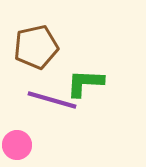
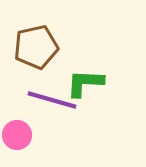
pink circle: moved 10 px up
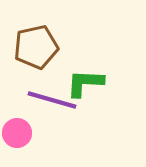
pink circle: moved 2 px up
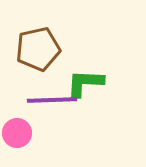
brown pentagon: moved 2 px right, 2 px down
purple line: rotated 18 degrees counterclockwise
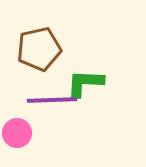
brown pentagon: moved 1 px right
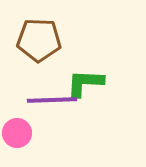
brown pentagon: moved 9 px up; rotated 15 degrees clockwise
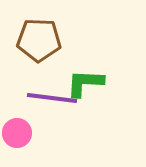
purple line: moved 2 px up; rotated 9 degrees clockwise
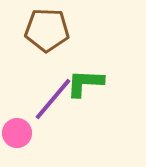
brown pentagon: moved 8 px right, 10 px up
purple line: moved 1 px right, 1 px down; rotated 57 degrees counterclockwise
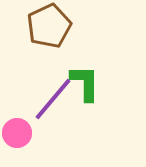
brown pentagon: moved 2 px right, 4 px up; rotated 27 degrees counterclockwise
green L-shape: rotated 87 degrees clockwise
